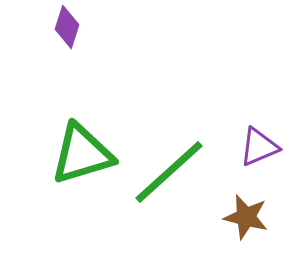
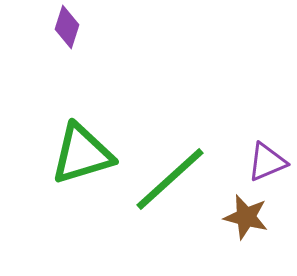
purple triangle: moved 8 px right, 15 px down
green line: moved 1 px right, 7 px down
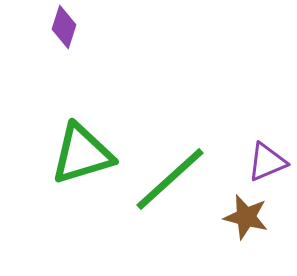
purple diamond: moved 3 px left
